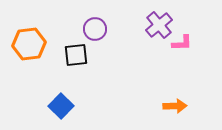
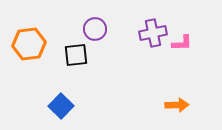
purple cross: moved 6 px left, 8 px down; rotated 28 degrees clockwise
orange arrow: moved 2 px right, 1 px up
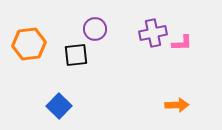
blue square: moved 2 px left
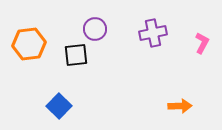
pink L-shape: moved 20 px right; rotated 60 degrees counterclockwise
orange arrow: moved 3 px right, 1 px down
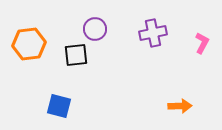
blue square: rotated 30 degrees counterclockwise
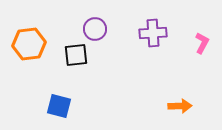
purple cross: rotated 8 degrees clockwise
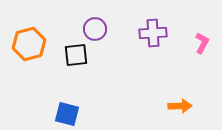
orange hexagon: rotated 8 degrees counterclockwise
blue square: moved 8 px right, 8 px down
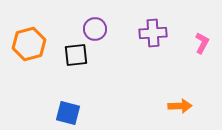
blue square: moved 1 px right, 1 px up
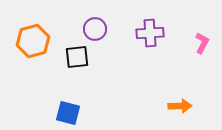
purple cross: moved 3 px left
orange hexagon: moved 4 px right, 3 px up
black square: moved 1 px right, 2 px down
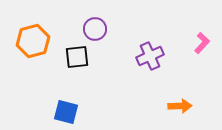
purple cross: moved 23 px down; rotated 20 degrees counterclockwise
pink L-shape: rotated 15 degrees clockwise
blue square: moved 2 px left, 1 px up
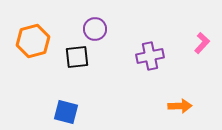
purple cross: rotated 12 degrees clockwise
